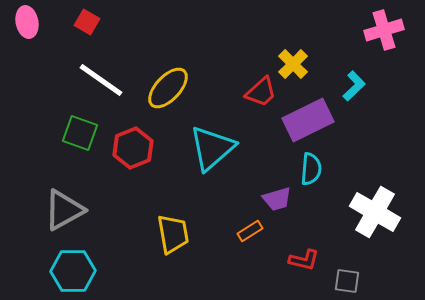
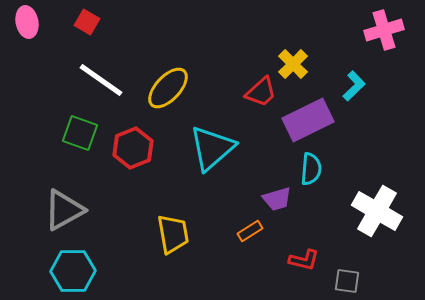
white cross: moved 2 px right, 1 px up
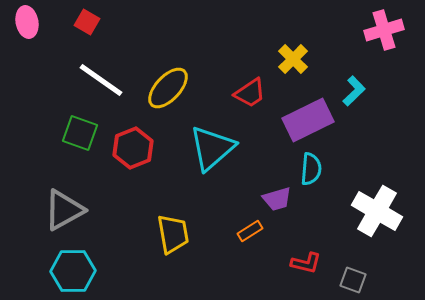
yellow cross: moved 5 px up
cyan L-shape: moved 5 px down
red trapezoid: moved 11 px left, 1 px down; rotated 8 degrees clockwise
red L-shape: moved 2 px right, 3 px down
gray square: moved 6 px right, 1 px up; rotated 12 degrees clockwise
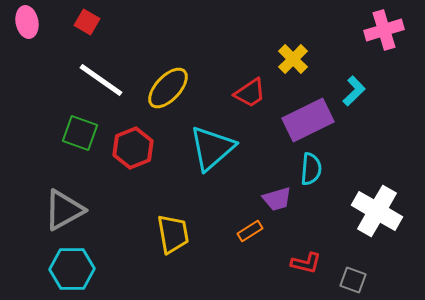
cyan hexagon: moved 1 px left, 2 px up
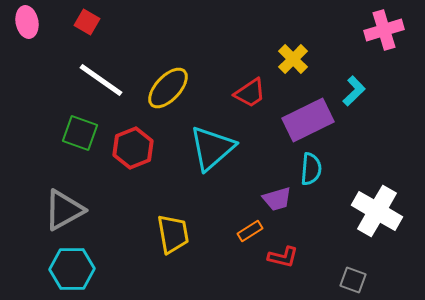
red L-shape: moved 23 px left, 6 px up
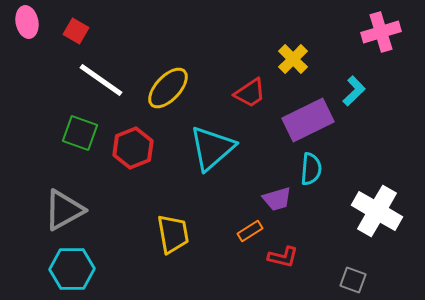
red square: moved 11 px left, 9 px down
pink cross: moved 3 px left, 2 px down
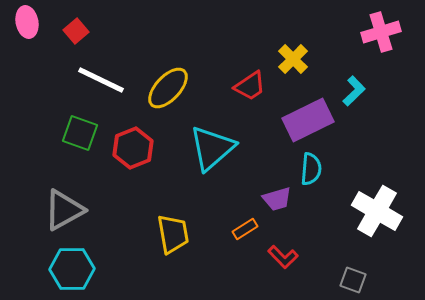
red square: rotated 20 degrees clockwise
white line: rotated 9 degrees counterclockwise
red trapezoid: moved 7 px up
orange rectangle: moved 5 px left, 2 px up
red L-shape: rotated 32 degrees clockwise
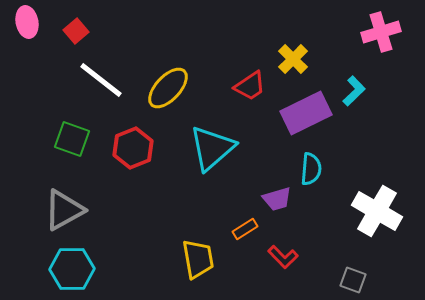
white line: rotated 12 degrees clockwise
purple rectangle: moved 2 px left, 7 px up
green square: moved 8 px left, 6 px down
yellow trapezoid: moved 25 px right, 25 px down
